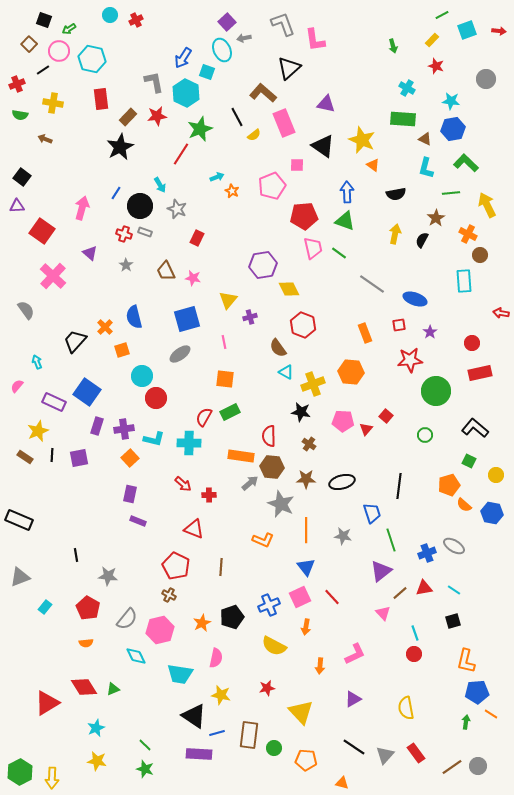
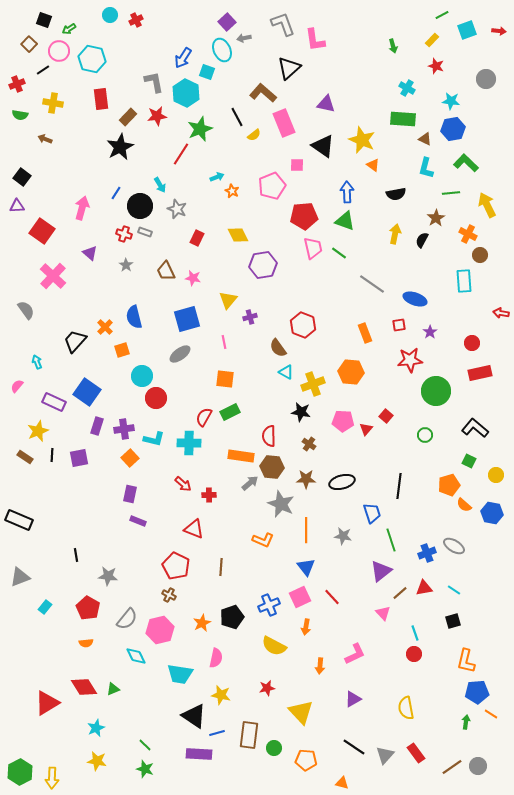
yellow diamond at (289, 289): moved 51 px left, 54 px up
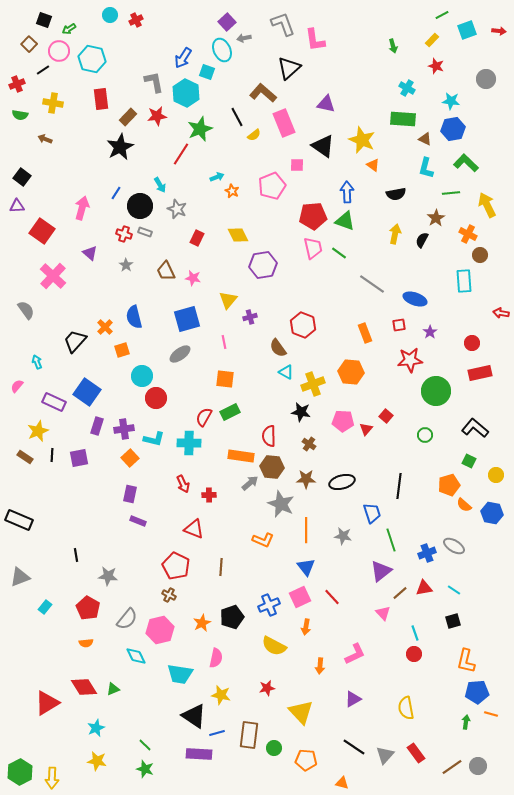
red pentagon at (304, 216): moved 9 px right
red arrow at (183, 484): rotated 24 degrees clockwise
orange line at (491, 714): rotated 16 degrees counterclockwise
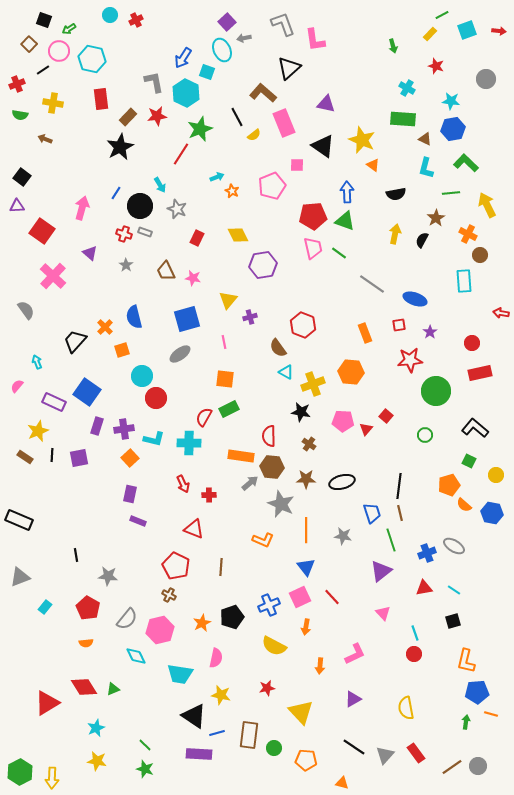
yellow rectangle at (432, 40): moved 2 px left, 6 px up
green rectangle at (230, 412): moved 1 px left, 3 px up
brown line at (400, 593): moved 80 px up; rotated 63 degrees counterclockwise
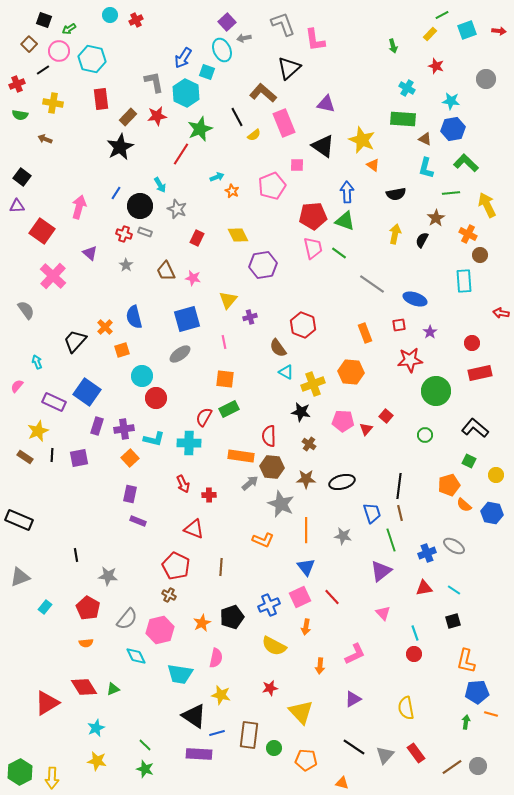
pink arrow at (82, 208): moved 3 px left, 1 px up
red star at (267, 688): moved 3 px right
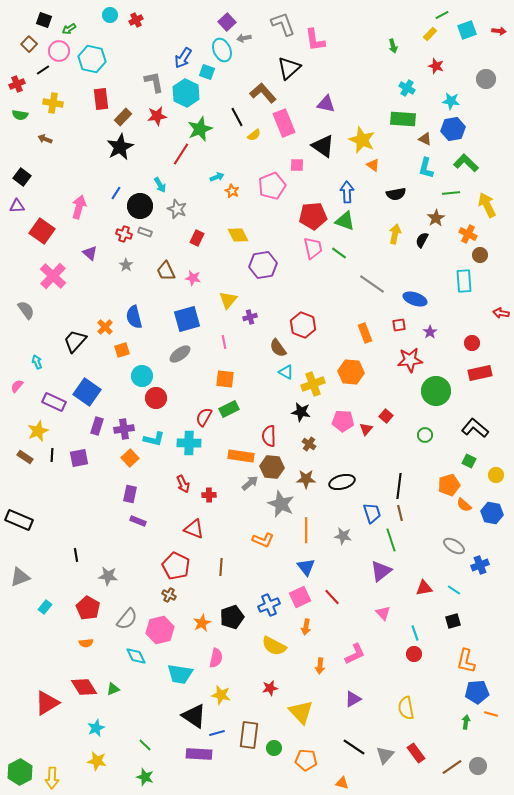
brown L-shape at (263, 93): rotated 8 degrees clockwise
brown rectangle at (128, 117): moved 5 px left
blue cross at (427, 553): moved 53 px right, 12 px down
green star at (145, 769): moved 8 px down
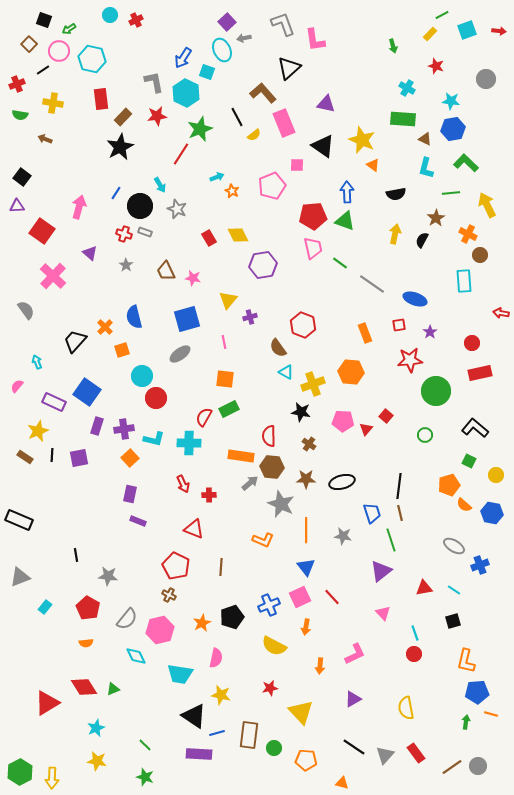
red rectangle at (197, 238): moved 12 px right; rotated 56 degrees counterclockwise
green line at (339, 253): moved 1 px right, 10 px down
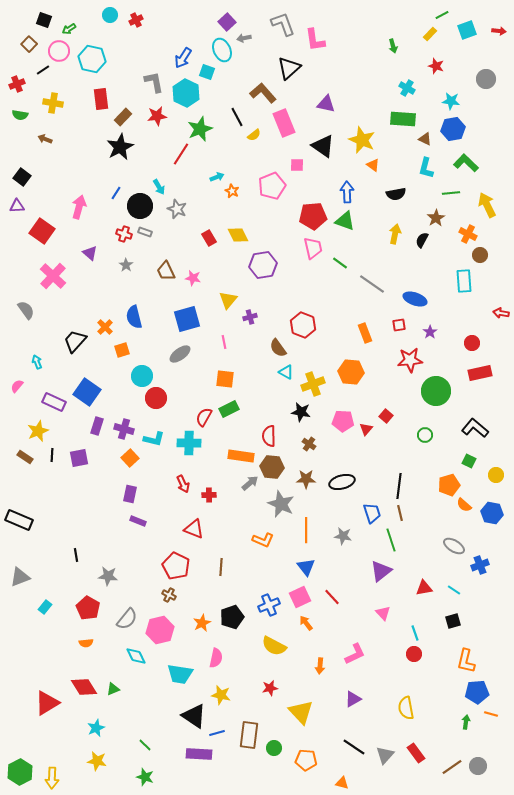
cyan arrow at (160, 185): moved 1 px left, 2 px down
purple cross at (124, 429): rotated 24 degrees clockwise
orange arrow at (306, 627): moved 4 px up; rotated 133 degrees clockwise
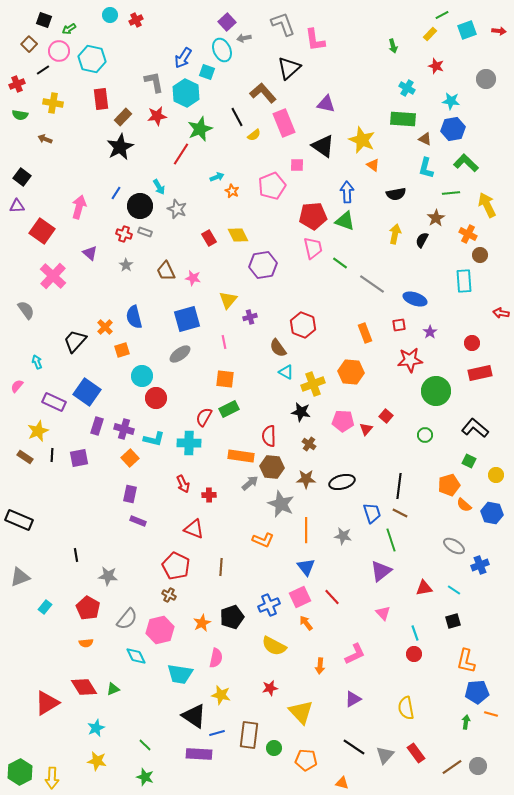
brown line at (400, 513): rotated 49 degrees counterclockwise
